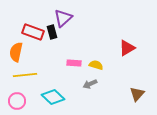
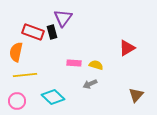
purple triangle: rotated 12 degrees counterclockwise
brown triangle: moved 1 px left, 1 px down
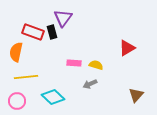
yellow line: moved 1 px right, 2 px down
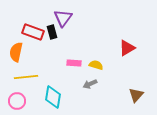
cyan diamond: rotated 55 degrees clockwise
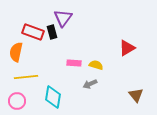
brown triangle: rotated 21 degrees counterclockwise
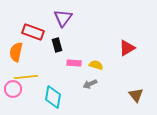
black rectangle: moved 5 px right, 13 px down
pink circle: moved 4 px left, 12 px up
